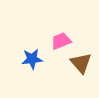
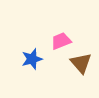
blue star: rotated 10 degrees counterclockwise
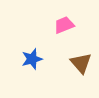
pink trapezoid: moved 3 px right, 16 px up
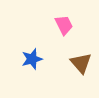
pink trapezoid: rotated 85 degrees clockwise
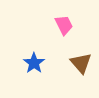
blue star: moved 2 px right, 4 px down; rotated 20 degrees counterclockwise
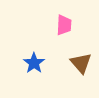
pink trapezoid: rotated 30 degrees clockwise
